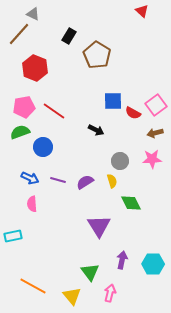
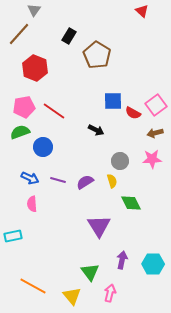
gray triangle: moved 1 px right, 4 px up; rotated 40 degrees clockwise
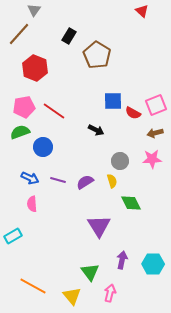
pink square: rotated 15 degrees clockwise
cyan rectangle: rotated 18 degrees counterclockwise
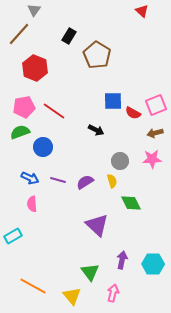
purple triangle: moved 2 px left, 1 px up; rotated 15 degrees counterclockwise
pink arrow: moved 3 px right
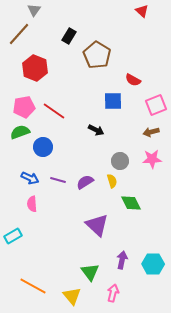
red semicircle: moved 33 px up
brown arrow: moved 4 px left, 1 px up
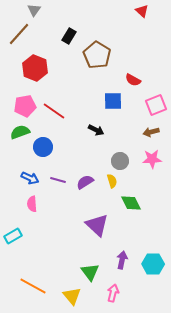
pink pentagon: moved 1 px right, 1 px up
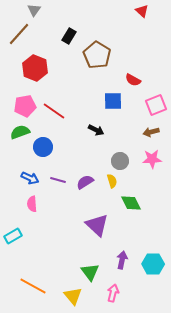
yellow triangle: moved 1 px right
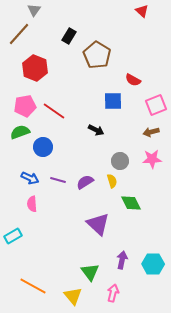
purple triangle: moved 1 px right, 1 px up
